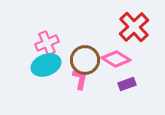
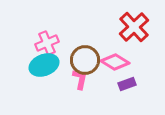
pink diamond: moved 1 px left, 3 px down
cyan ellipse: moved 2 px left
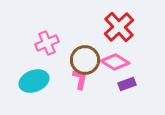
red cross: moved 15 px left
cyan ellipse: moved 10 px left, 16 px down
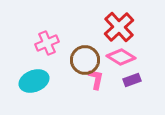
pink diamond: moved 6 px right, 5 px up
pink L-shape: moved 16 px right
purple rectangle: moved 5 px right, 4 px up
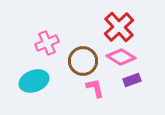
brown circle: moved 2 px left, 1 px down
pink L-shape: moved 1 px left, 9 px down; rotated 25 degrees counterclockwise
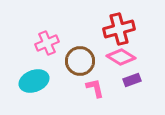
red cross: moved 2 px down; rotated 28 degrees clockwise
brown circle: moved 3 px left
